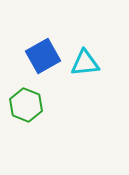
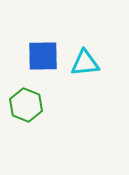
blue square: rotated 28 degrees clockwise
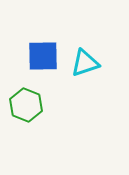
cyan triangle: rotated 12 degrees counterclockwise
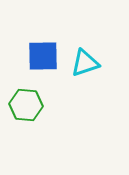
green hexagon: rotated 16 degrees counterclockwise
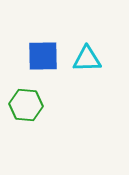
cyan triangle: moved 2 px right, 4 px up; rotated 16 degrees clockwise
